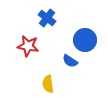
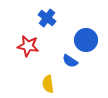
blue circle: moved 1 px right
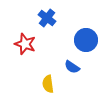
red star: moved 3 px left, 2 px up; rotated 10 degrees clockwise
blue semicircle: moved 2 px right, 6 px down
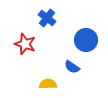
yellow semicircle: rotated 96 degrees clockwise
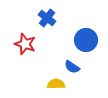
yellow semicircle: moved 8 px right
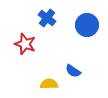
blue circle: moved 1 px right, 15 px up
blue semicircle: moved 1 px right, 4 px down
yellow semicircle: moved 7 px left
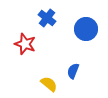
blue circle: moved 1 px left, 4 px down
blue semicircle: rotated 77 degrees clockwise
yellow semicircle: rotated 42 degrees clockwise
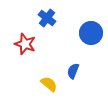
blue circle: moved 5 px right, 4 px down
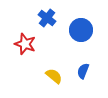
blue circle: moved 10 px left, 3 px up
blue semicircle: moved 10 px right
yellow semicircle: moved 5 px right, 8 px up
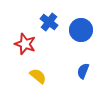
blue cross: moved 2 px right, 4 px down
yellow semicircle: moved 16 px left
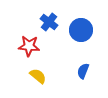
red star: moved 4 px right, 2 px down; rotated 15 degrees counterclockwise
